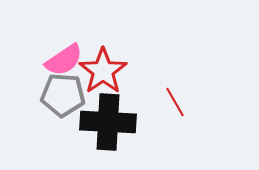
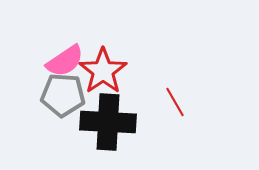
pink semicircle: moved 1 px right, 1 px down
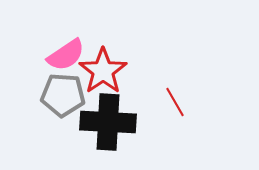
pink semicircle: moved 1 px right, 6 px up
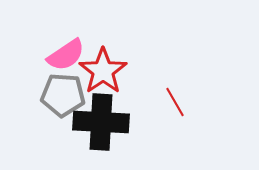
black cross: moved 7 px left
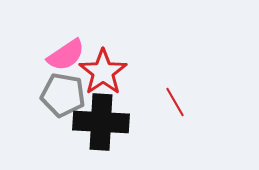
red star: moved 1 px down
gray pentagon: rotated 6 degrees clockwise
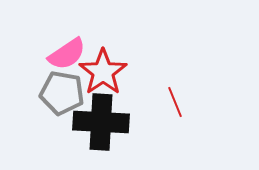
pink semicircle: moved 1 px right, 1 px up
gray pentagon: moved 1 px left, 2 px up
red line: rotated 8 degrees clockwise
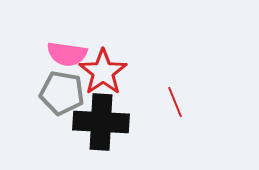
pink semicircle: rotated 42 degrees clockwise
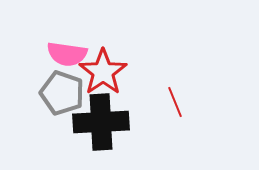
gray pentagon: rotated 9 degrees clockwise
black cross: rotated 6 degrees counterclockwise
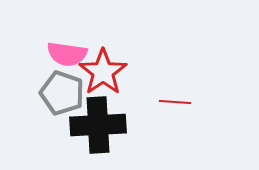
red line: rotated 64 degrees counterclockwise
black cross: moved 3 px left, 3 px down
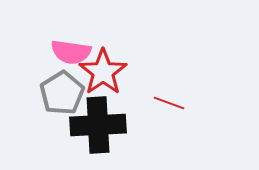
pink semicircle: moved 4 px right, 2 px up
gray pentagon: rotated 21 degrees clockwise
red line: moved 6 px left, 1 px down; rotated 16 degrees clockwise
